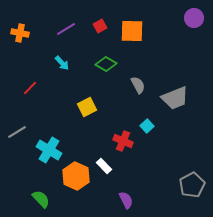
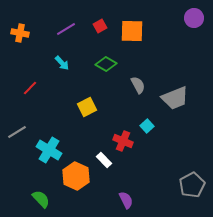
white rectangle: moved 6 px up
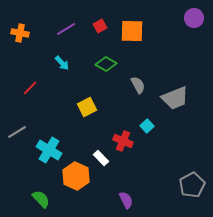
white rectangle: moved 3 px left, 2 px up
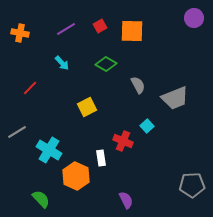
white rectangle: rotated 35 degrees clockwise
gray pentagon: rotated 25 degrees clockwise
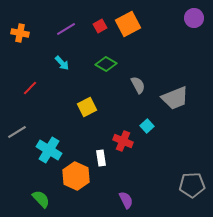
orange square: moved 4 px left, 7 px up; rotated 30 degrees counterclockwise
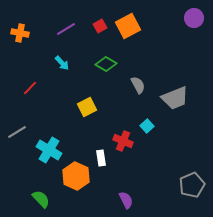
orange square: moved 2 px down
gray pentagon: rotated 20 degrees counterclockwise
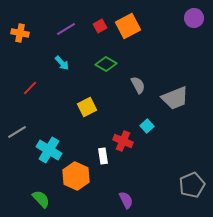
white rectangle: moved 2 px right, 2 px up
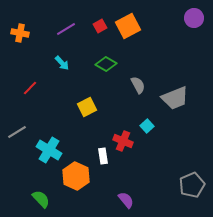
purple semicircle: rotated 12 degrees counterclockwise
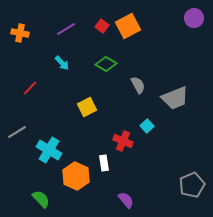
red square: moved 2 px right; rotated 24 degrees counterclockwise
white rectangle: moved 1 px right, 7 px down
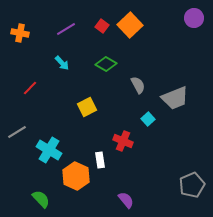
orange square: moved 2 px right, 1 px up; rotated 15 degrees counterclockwise
cyan square: moved 1 px right, 7 px up
white rectangle: moved 4 px left, 3 px up
